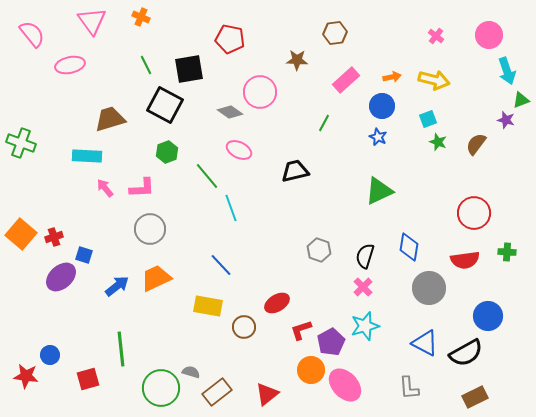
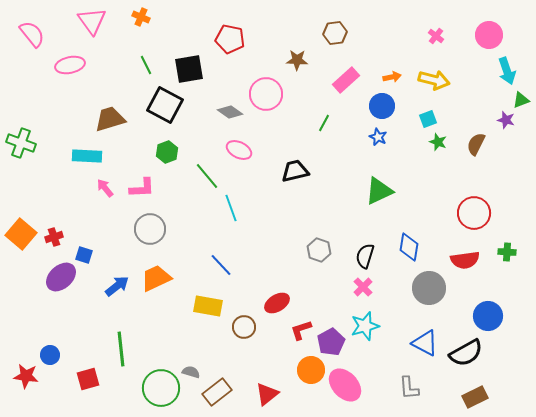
pink circle at (260, 92): moved 6 px right, 2 px down
brown semicircle at (476, 144): rotated 10 degrees counterclockwise
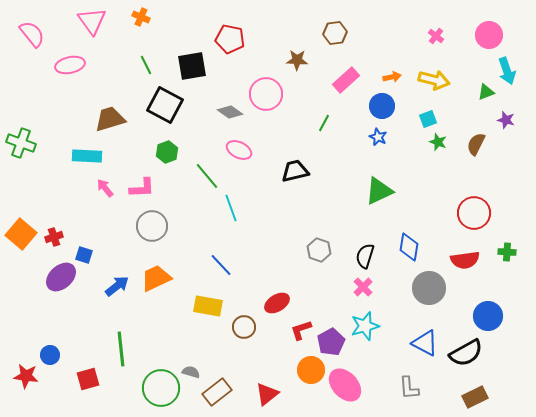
black square at (189, 69): moved 3 px right, 3 px up
green triangle at (521, 100): moved 35 px left, 8 px up
gray circle at (150, 229): moved 2 px right, 3 px up
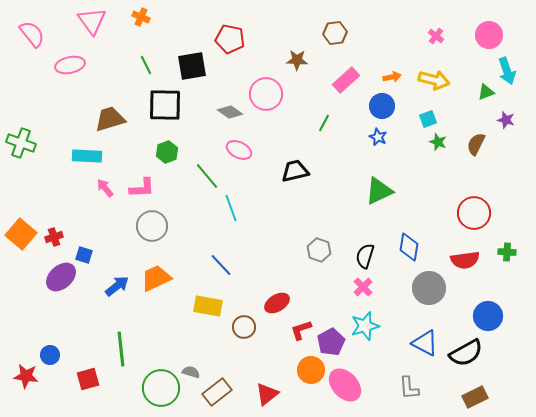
black square at (165, 105): rotated 27 degrees counterclockwise
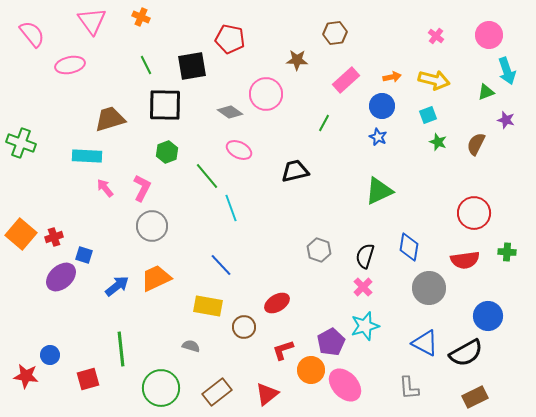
cyan square at (428, 119): moved 4 px up
pink L-shape at (142, 188): rotated 60 degrees counterclockwise
red L-shape at (301, 330): moved 18 px left, 20 px down
gray semicircle at (191, 372): moved 26 px up
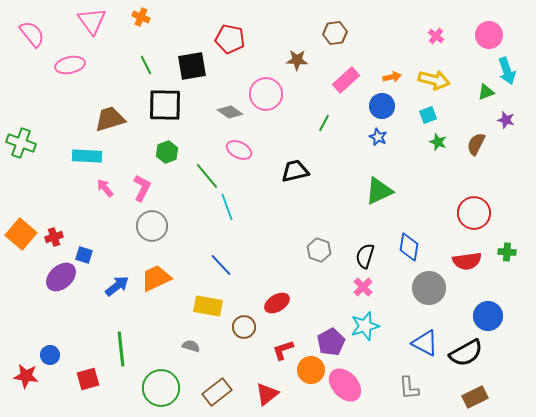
cyan line at (231, 208): moved 4 px left, 1 px up
red semicircle at (465, 260): moved 2 px right, 1 px down
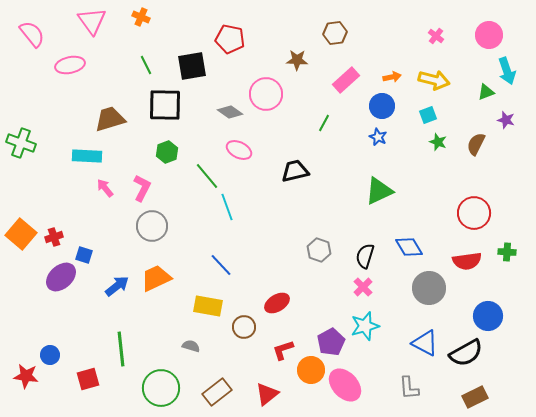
blue diamond at (409, 247): rotated 40 degrees counterclockwise
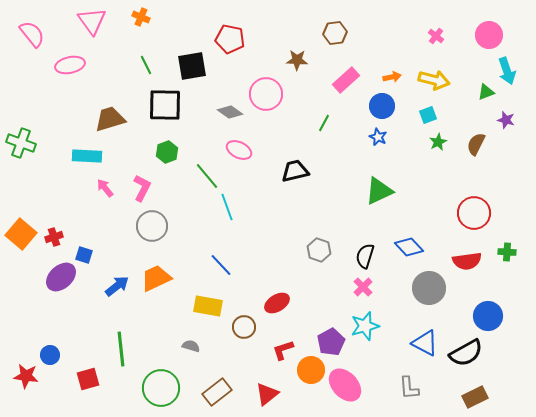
green star at (438, 142): rotated 24 degrees clockwise
blue diamond at (409, 247): rotated 12 degrees counterclockwise
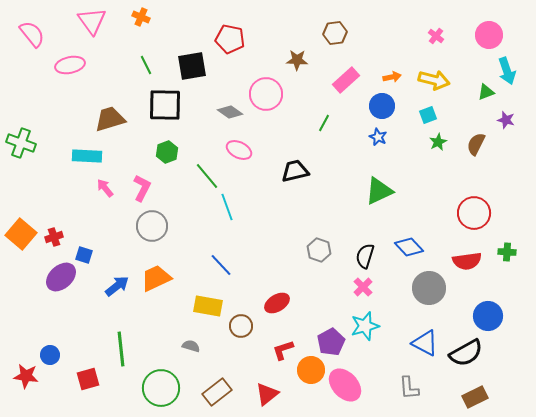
brown circle at (244, 327): moved 3 px left, 1 px up
